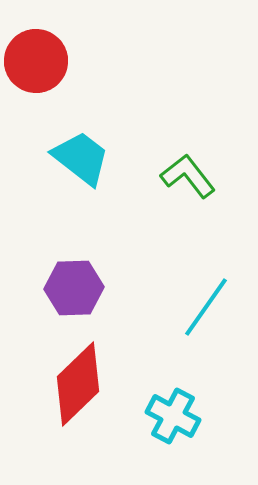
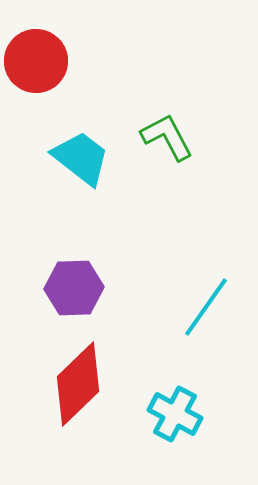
green L-shape: moved 21 px left, 39 px up; rotated 10 degrees clockwise
cyan cross: moved 2 px right, 2 px up
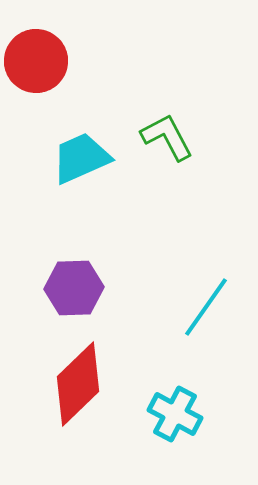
cyan trapezoid: rotated 62 degrees counterclockwise
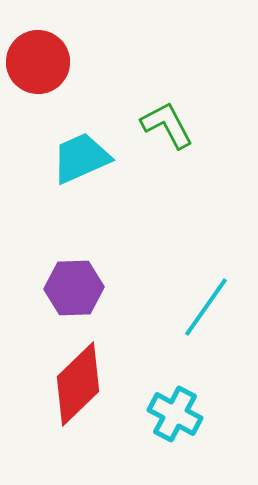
red circle: moved 2 px right, 1 px down
green L-shape: moved 12 px up
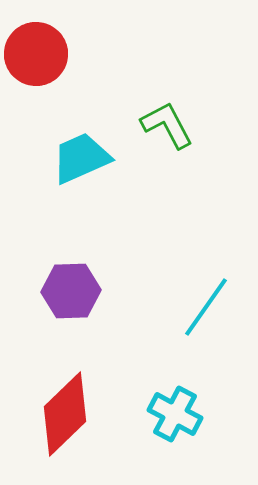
red circle: moved 2 px left, 8 px up
purple hexagon: moved 3 px left, 3 px down
red diamond: moved 13 px left, 30 px down
